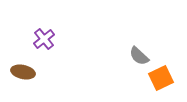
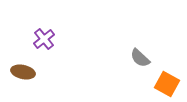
gray semicircle: moved 1 px right, 2 px down
orange square: moved 6 px right, 6 px down; rotated 35 degrees counterclockwise
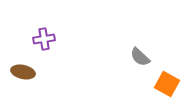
purple cross: rotated 30 degrees clockwise
gray semicircle: moved 1 px up
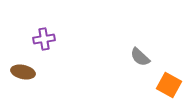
orange square: moved 2 px right, 1 px down
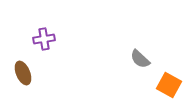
gray semicircle: moved 2 px down
brown ellipse: moved 1 px down; rotated 55 degrees clockwise
